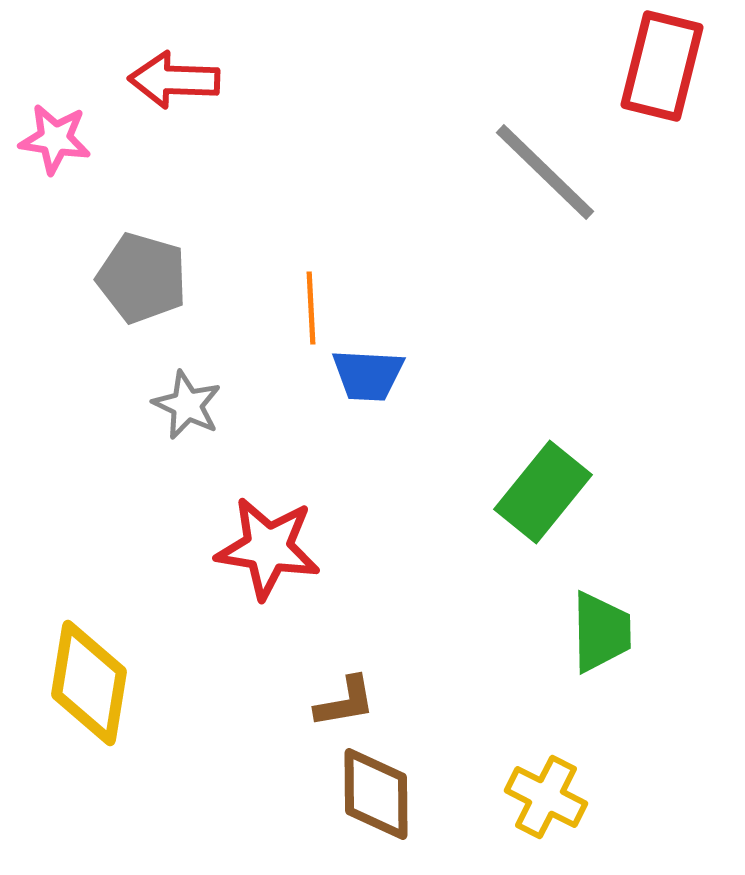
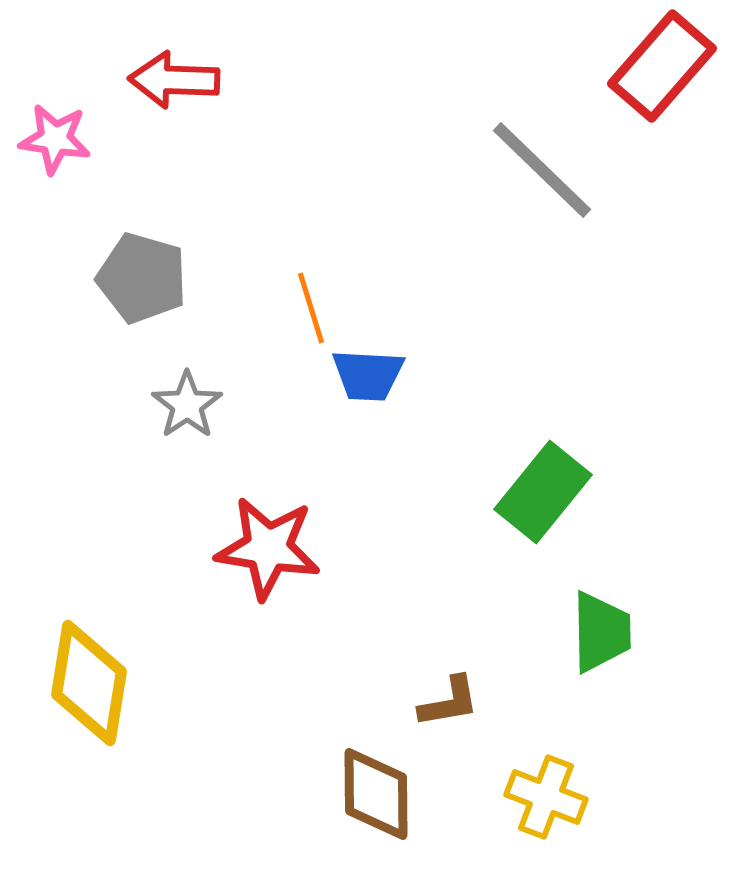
red rectangle: rotated 27 degrees clockwise
gray line: moved 3 px left, 2 px up
orange line: rotated 14 degrees counterclockwise
gray star: rotated 12 degrees clockwise
brown L-shape: moved 104 px right
yellow cross: rotated 6 degrees counterclockwise
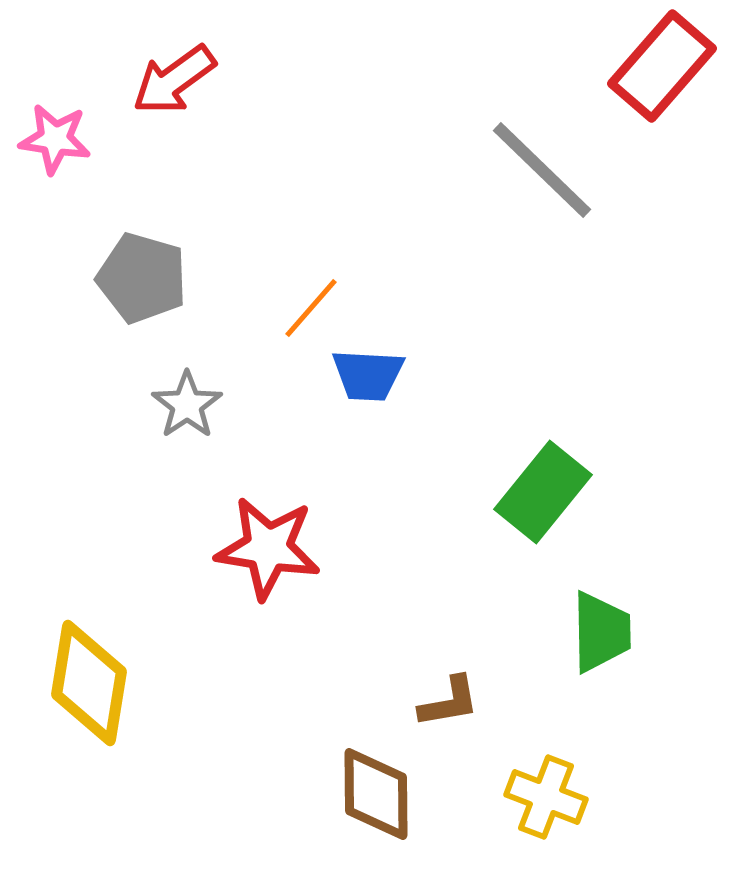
red arrow: rotated 38 degrees counterclockwise
orange line: rotated 58 degrees clockwise
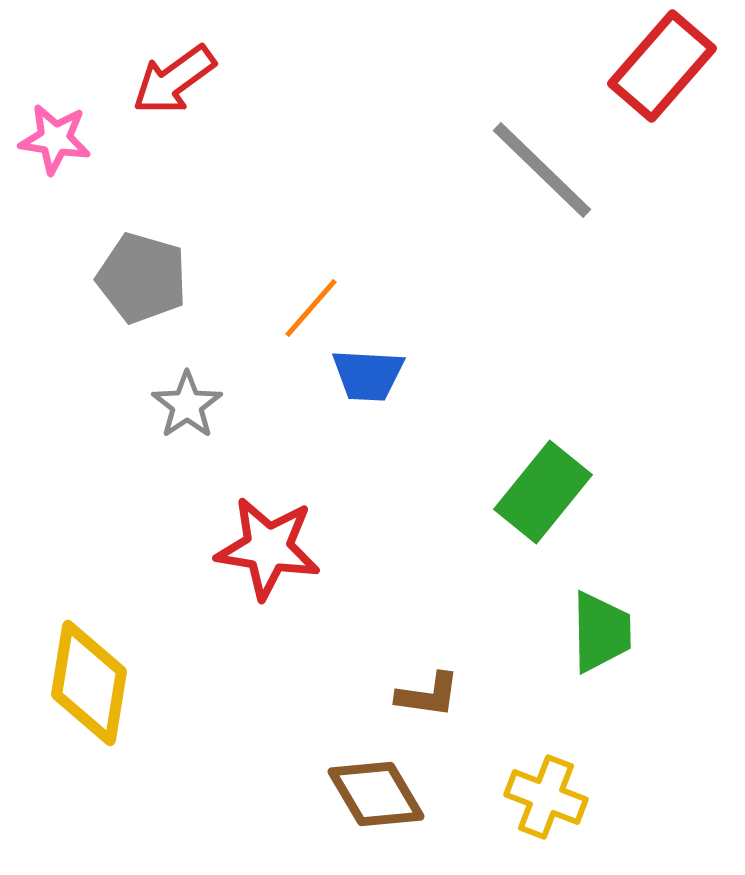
brown L-shape: moved 21 px left, 7 px up; rotated 18 degrees clockwise
brown diamond: rotated 30 degrees counterclockwise
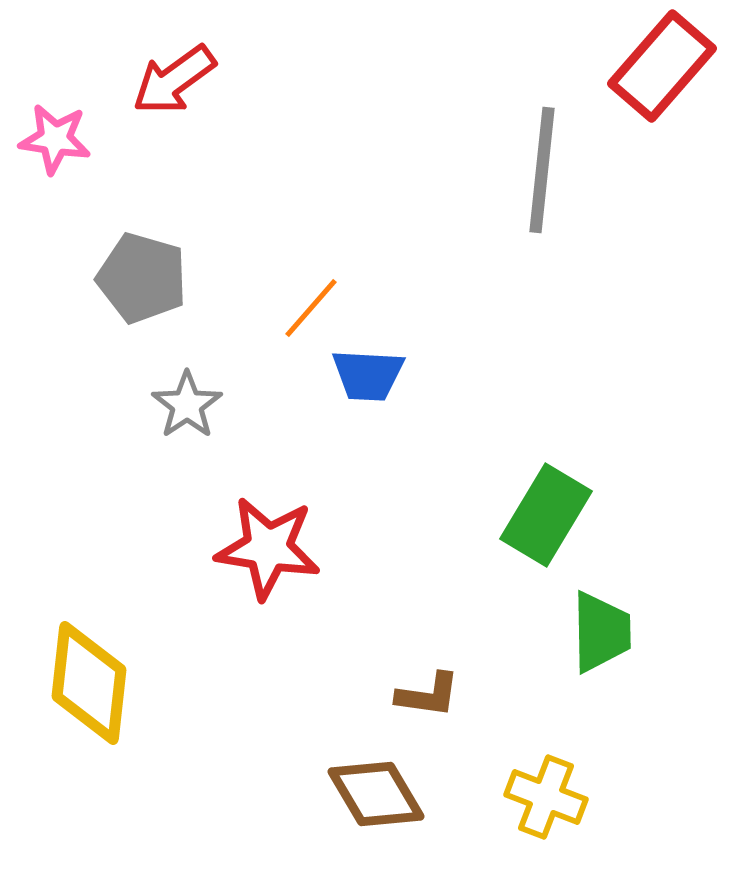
gray line: rotated 52 degrees clockwise
green rectangle: moved 3 px right, 23 px down; rotated 8 degrees counterclockwise
yellow diamond: rotated 3 degrees counterclockwise
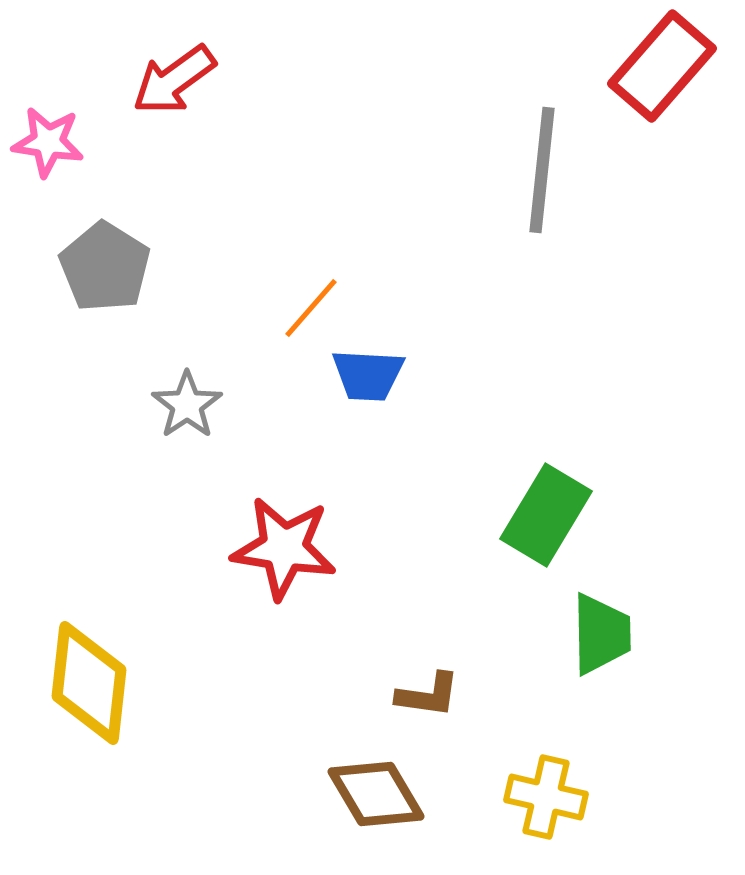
pink star: moved 7 px left, 3 px down
gray pentagon: moved 37 px left, 11 px up; rotated 16 degrees clockwise
red star: moved 16 px right
green trapezoid: moved 2 px down
yellow cross: rotated 8 degrees counterclockwise
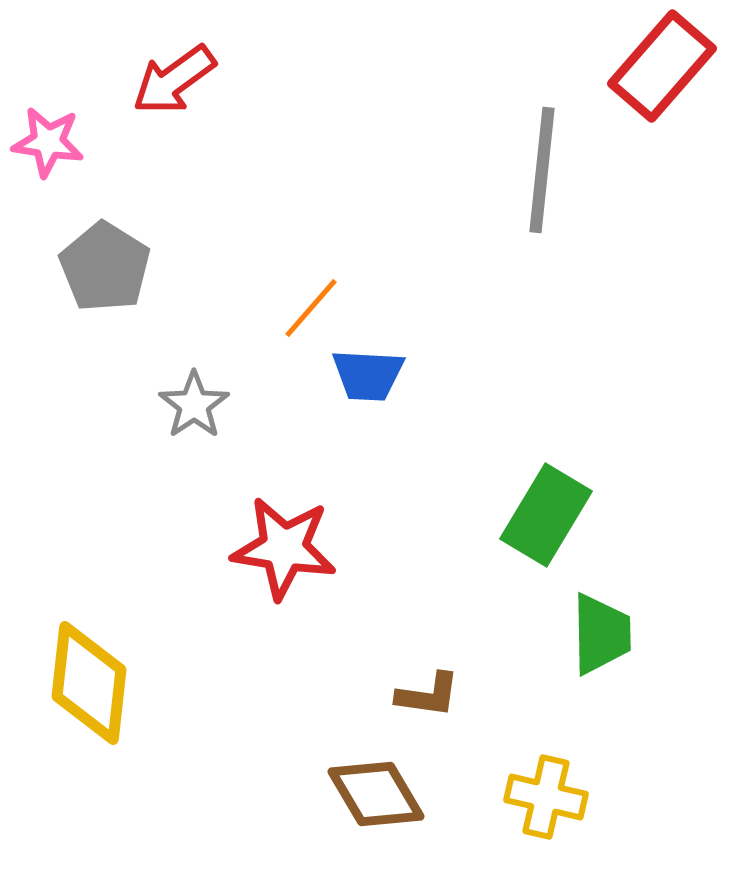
gray star: moved 7 px right
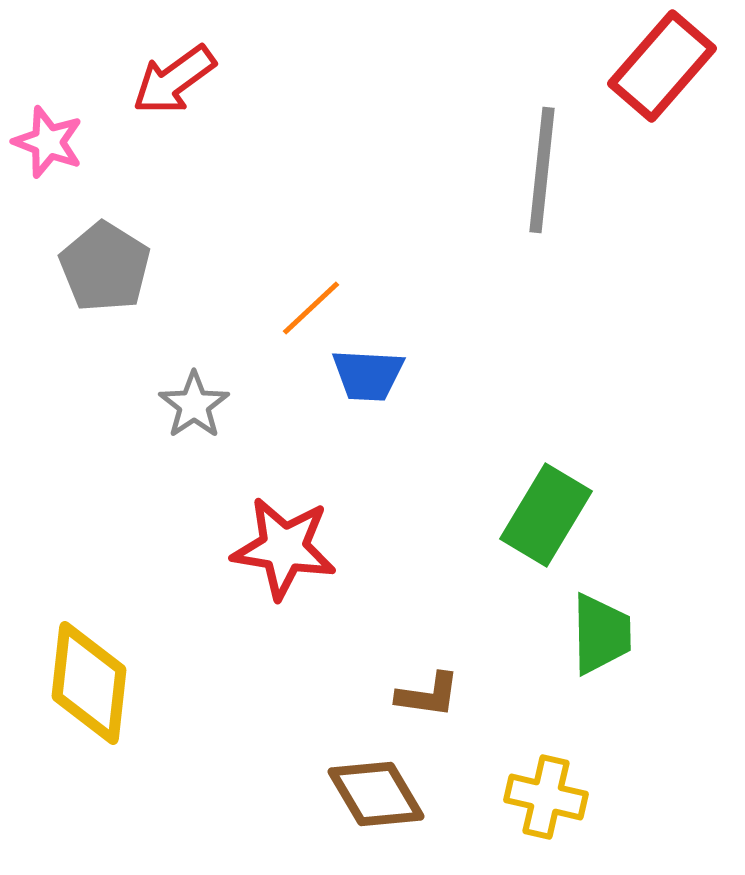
pink star: rotated 12 degrees clockwise
orange line: rotated 6 degrees clockwise
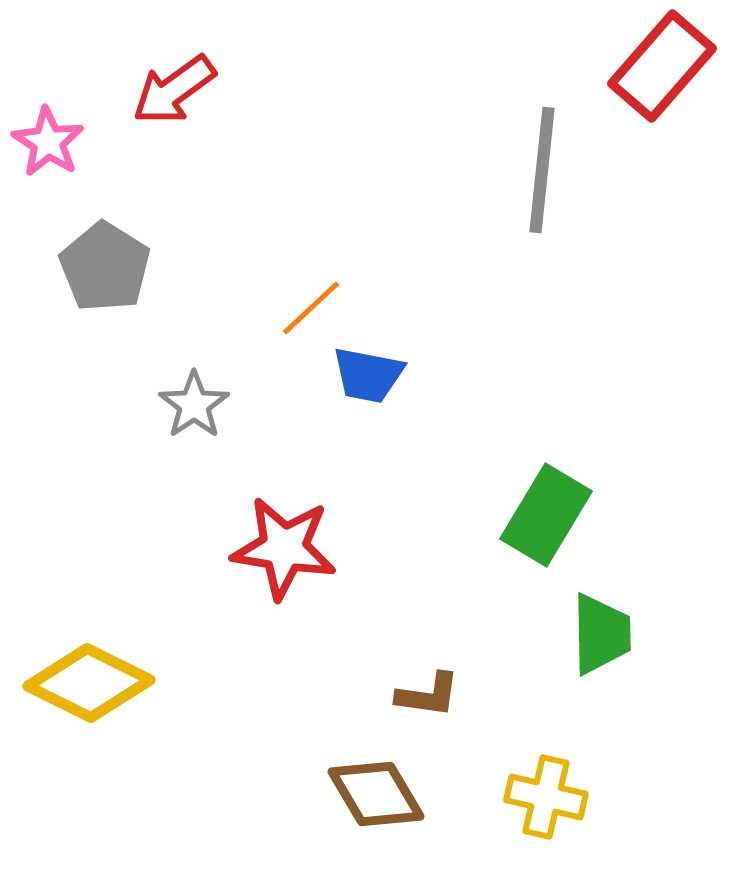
red arrow: moved 10 px down
pink star: rotated 12 degrees clockwise
blue trapezoid: rotated 8 degrees clockwise
yellow diamond: rotated 70 degrees counterclockwise
